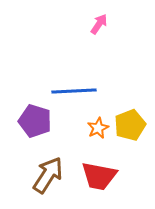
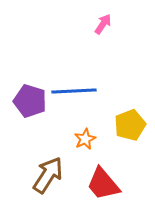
pink arrow: moved 4 px right
purple pentagon: moved 5 px left, 20 px up
orange star: moved 13 px left, 11 px down
red trapezoid: moved 4 px right, 8 px down; rotated 39 degrees clockwise
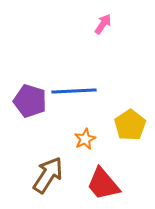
yellow pentagon: rotated 12 degrees counterclockwise
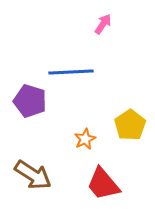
blue line: moved 3 px left, 19 px up
brown arrow: moved 15 px left; rotated 90 degrees clockwise
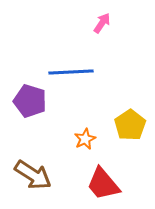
pink arrow: moved 1 px left, 1 px up
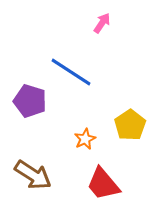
blue line: rotated 36 degrees clockwise
